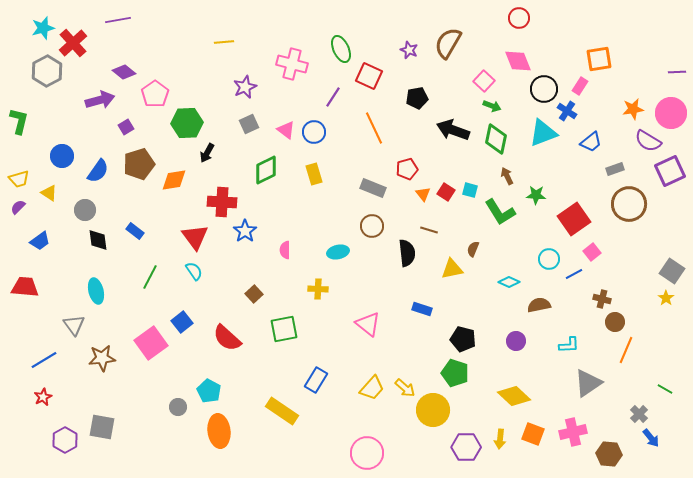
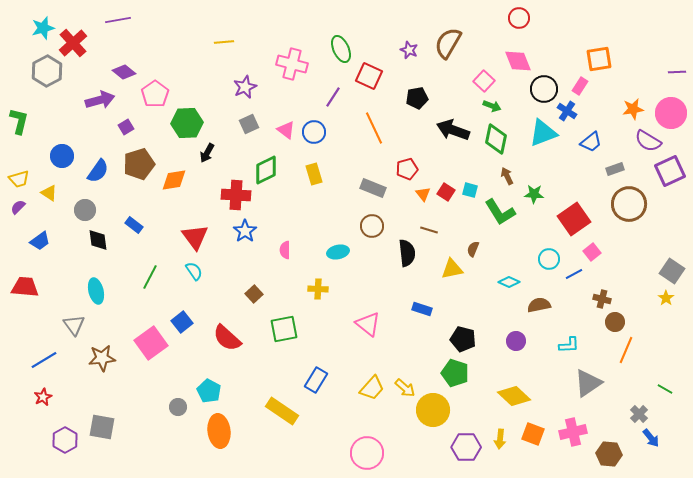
green star at (536, 195): moved 2 px left, 1 px up
red cross at (222, 202): moved 14 px right, 7 px up
blue rectangle at (135, 231): moved 1 px left, 6 px up
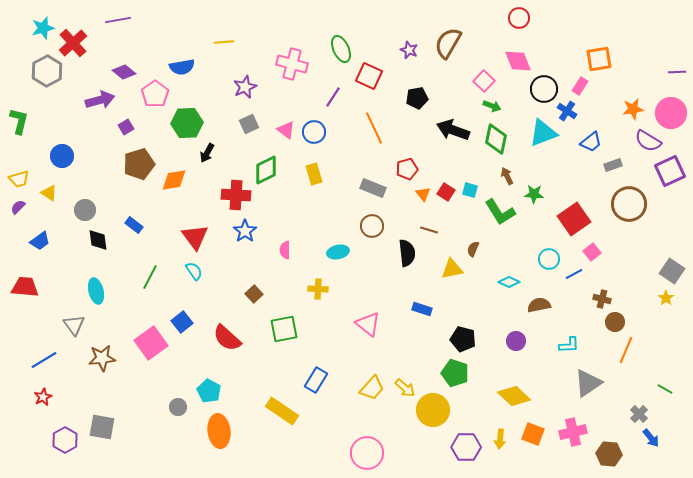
gray rectangle at (615, 169): moved 2 px left, 4 px up
blue semicircle at (98, 171): moved 84 px right, 104 px up; rotated 45 degrees clockwise
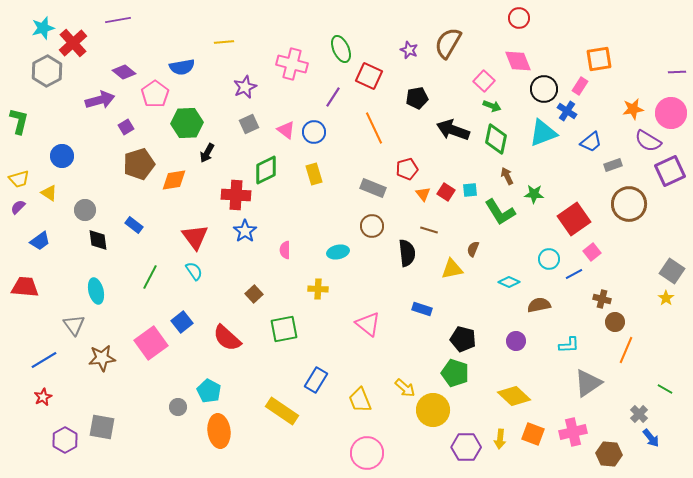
cyan square at (470, 190): rotated 21 degrees counterclockwise
yellow trapezoid at (372, 388): moved 12 px left, 12 px down; rotated 116 degrees clockwise
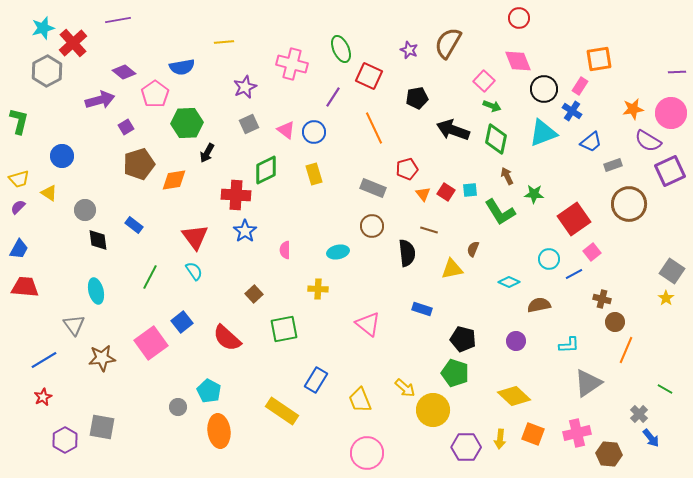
blue cross at (567, 111): moved 5 px right
blue trapezoid at (40, 241): moved 21 px left, 8 px down; rotated 25 degrees counterclockwise
pink cross at (573, 432): moved 4 px right, 1 px down
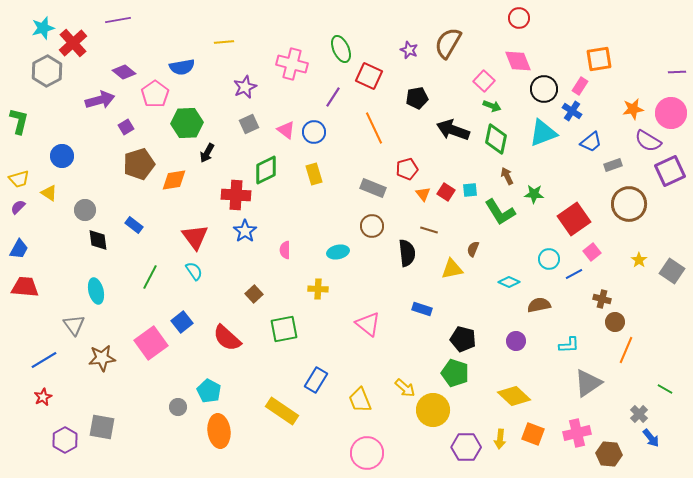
yellow star at (666, 298): moved 27 px left, 38 px up
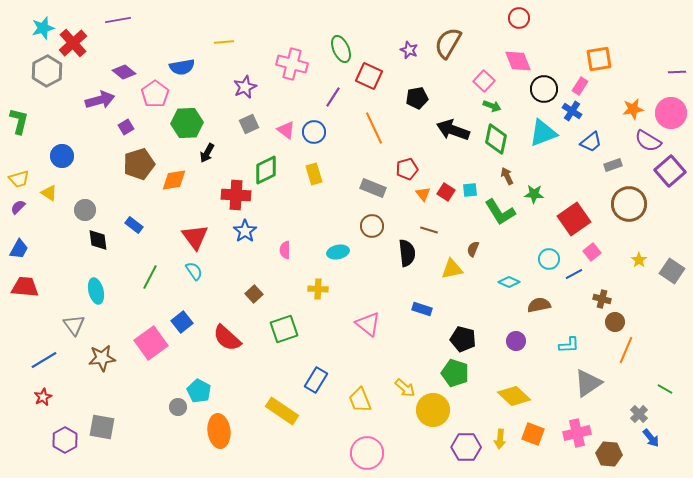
purple square at (670, 171): rotated 16 degrees counterclockwise
green square at (284, 329): rotated 8 degrees counterclockwise
cyan pentagon at (209, 391): moved 10 px left
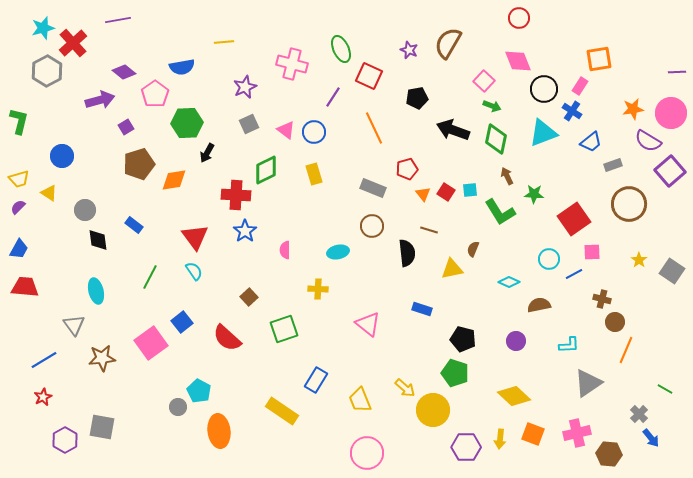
pink square at (592, 252): rotated 36 degrees clockwise
brown square at (254, 294): moved 5 px left, 3 px down
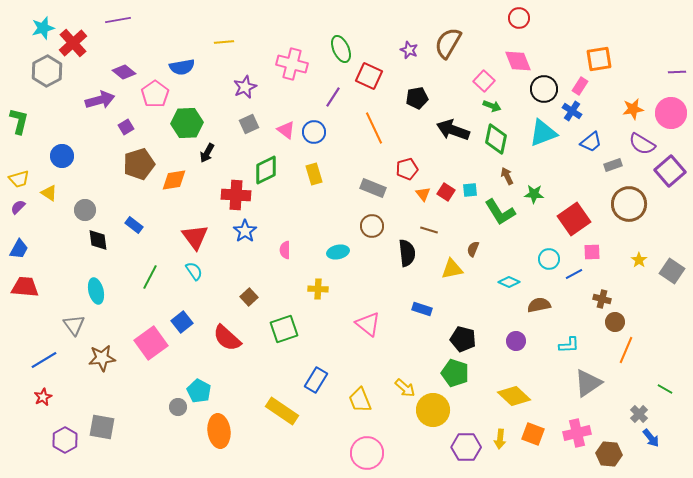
purple semicircle at (648, 141): moved 6 px left, 3 px down
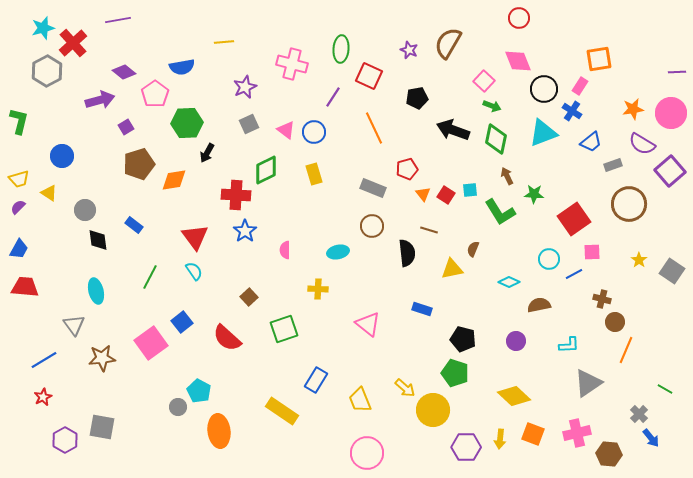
green ellipse at (341, 49): rotated 28 degrees clockwise
red square at (446, 192): moved 3 px down
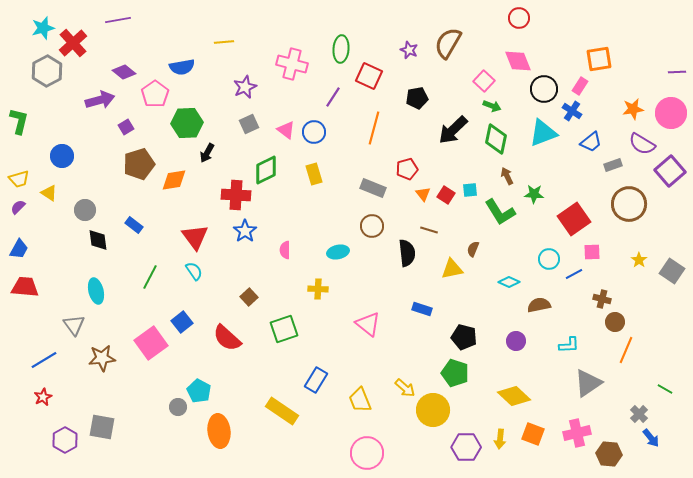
orange line at (374, 128): rotated 40 degrees clockwise
black arrow at (453, 130): rotated 64 degrees counterclockwise
black pentagon at (463, 339): moved 1 px right, 2 px up
